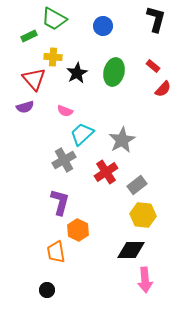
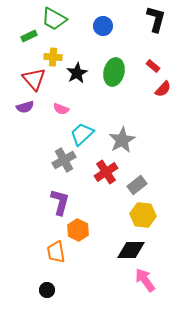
pink semicircle: moved 4 px left, 2 px up
pink arrow: rotated 150 degrees clockwise
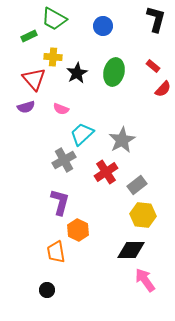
purple semicircle: moved 1 px right
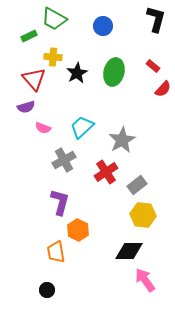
pink semicircle: moved 18 px left, 19 px down
cyan trapezoid: moved 7 px up
black diamond: moved 2 px left, 1 px down
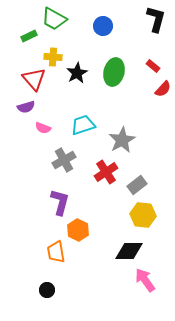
cyan trapezoid: moved 1 px right, 2 px up; rotated 25 degrees clockwise
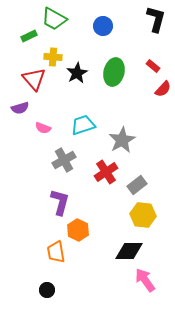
purple semicircle: moved 6 px left, 1 px down
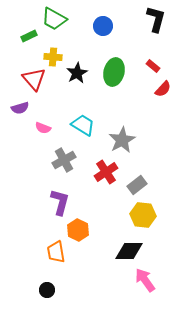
cyan trapezoid: rotated 50 degrees clockwise
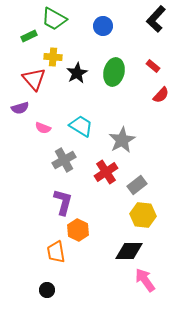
black L-shape: rotated 152 degrees counterclockwise
red semicircle: moved 2 px left, 6 px down
cyan trapezoid: moved 2 px left, 1 px down
purple L-shape: moved 3 px right
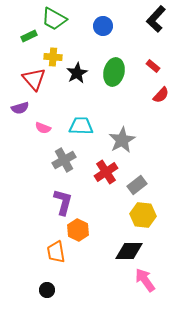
cyan trapezoid: rotated 30 degrees counterclockwise
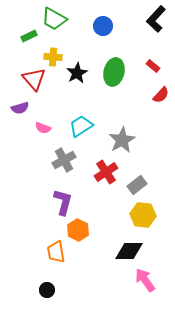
cyan trapezoid: rotated 35 degrees counterclockwise
